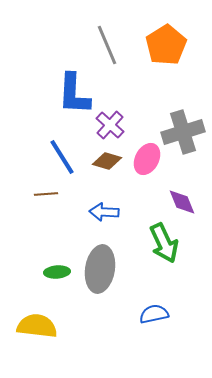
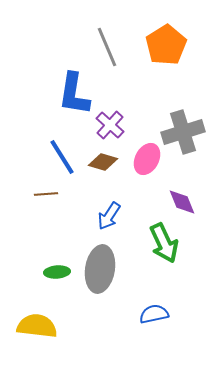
gray line: moved 2 px down
blue L-shape: rotated 6 degrees clockwise
brown diamond: moved 4 px left, 1 px down
blue arrow: moved 5 px right, 4 px down; rotated 60 degrees counterclockwise
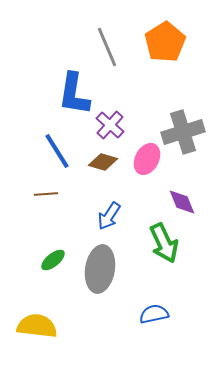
orange pentagon: moved 1 px left, 3 px up
blue line: moved 5 px left, 6 px up
green ellipse: moved 4 px left, 12 px up; rotated 35 degrees counterclockwise
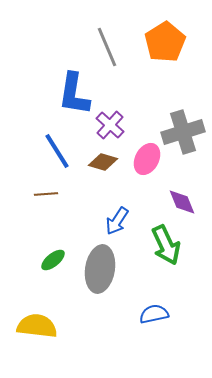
blue arrow: moved 8 px right, 5 px down
green arrow: moved 2 px right, 2 px down
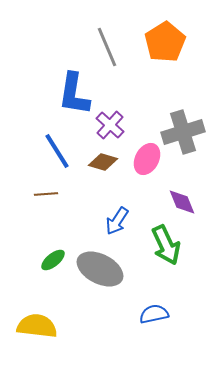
gray ellipse: rotated 72 degrees counterclockwise
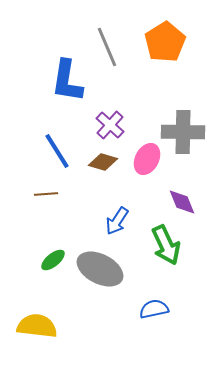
blue L-shape: moved 7 px left, 13 px up
gray cross: rotated 18 degrees clockwise
blue semicircle: moved 5 px up
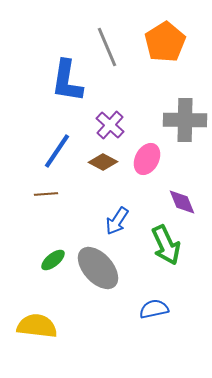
gray cross: moved 2 px right, 12 px up
blue line: rotated 66 degrees clockwise
brown diamond: rotated 12 degrees clockwise
gray ellipse: moved 2 px left, 1 px up; rotated 21 degrees clockwise
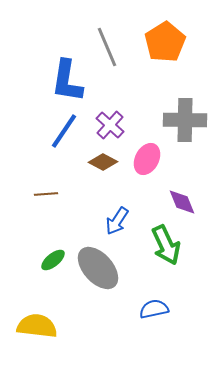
blue line: moved 7 px right, 20 px up
